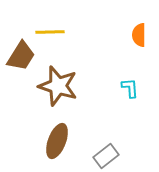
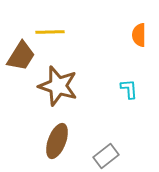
cyan L-shape: moved 1 px left, 1 px down
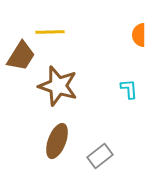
gray rectangle: moved 6 px left
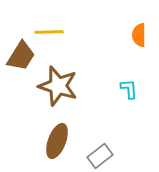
yellow line: moved 1 px left
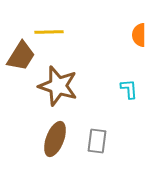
brown ellipse: moved 2 px left, 2 px up
gray rectangle: moved 3 px left, 15 px up; rotated 45 degrees counterclockwise
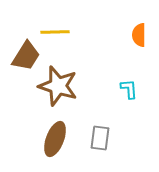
yellow line: moved 6 px right
brown trapezoid: moved 5 px right
gray rectangle: moved 3 px right, 3 px up
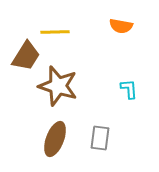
orange semicircle: moved 18 px left, 9 px up; rotated 80 degrees counterclockwise
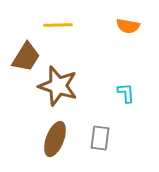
orange semicircle: moved 7 px right
yellow line: moved 3 px right, 7 px up
brown trapezoid: moved 1 px down
cyan L-shape: moved 3 px left, 4 px down
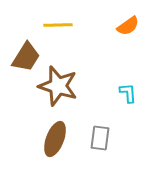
orange semicircle: rotated 45 degrees counterclockwise
cyan L-shape: moved 2 px right
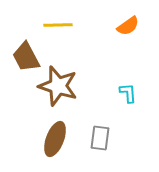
brown trapezoid: rotated 120 degrees clockwise
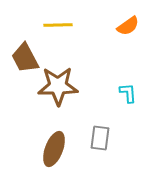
brown trapezoid: moved 1 px left, 1 px down
brown star: rotated 18 degrees counterclockwise
brown ellipse: moved 1 px left, 10 px down
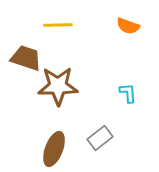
orange semicircle: rotated 55 degrees clockwise
brown trapezoid: moved 1 px right; rotated 136 degrees clockwise
gray rectangle: rotated 45 degrees clockwise
